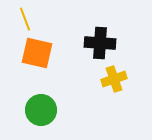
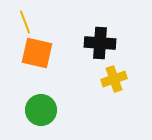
yellow line: moved 3 px down
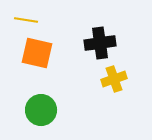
yellow line: moved 1 px right, 2 px up; rotated 60 degrees counterclockwise
black cross: rotated 12 degrees counterclockwise
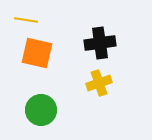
yellow cross: moved 15 px left, 4 px down
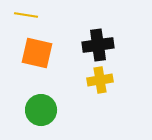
yellow line: moved 5 px up
black cross: moved 2 px left, 2 px down
yellow cross: moved 1 px right, 3 px up; rotated 10 degrees clockwise
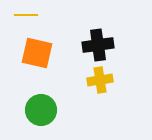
yellow line: rotated 10 degrees counterclockwise
